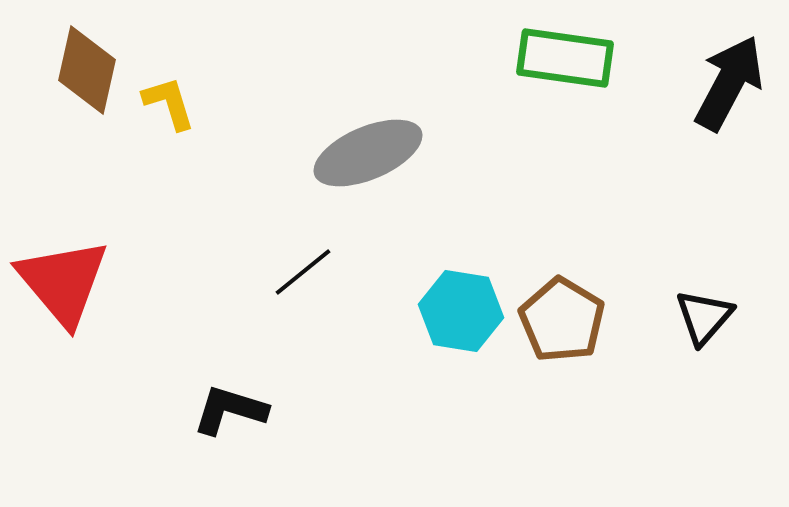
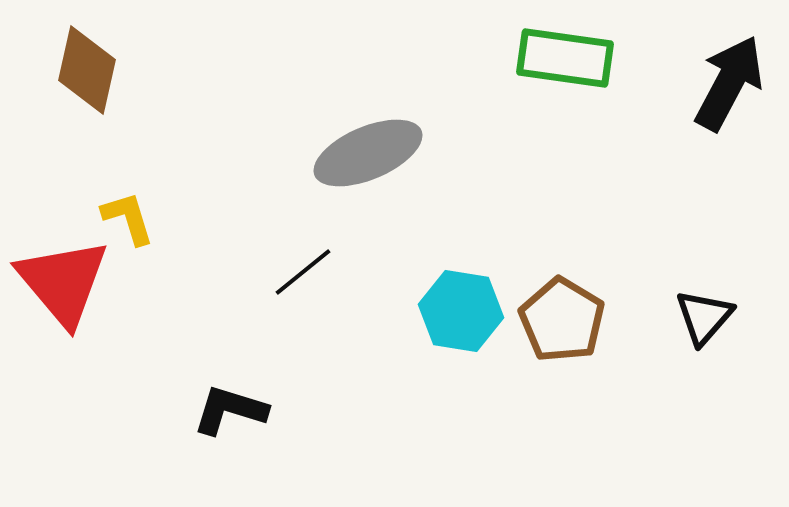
yellow L-shape: moved 41 px left, 115 px down
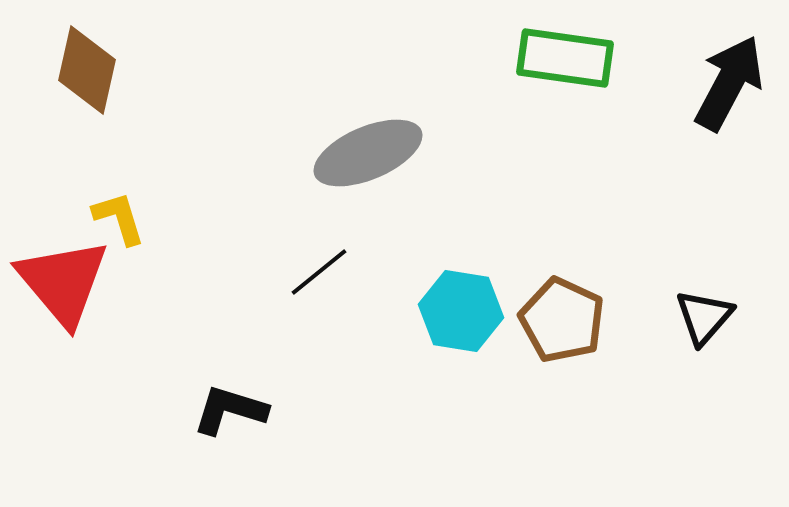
yellow L-shape: moved 9 px left
black line: moved 16 px right
brown pentagon: rotated 6 degrees counterclockwise
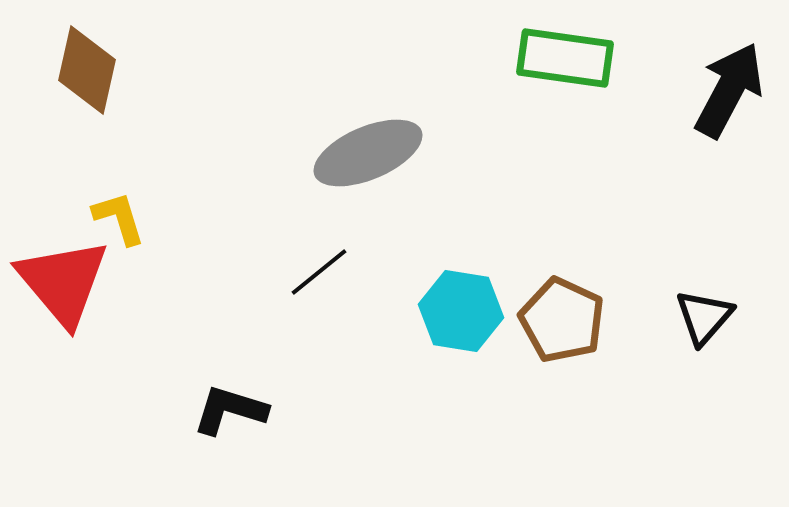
black arrow: moved 7 px down
